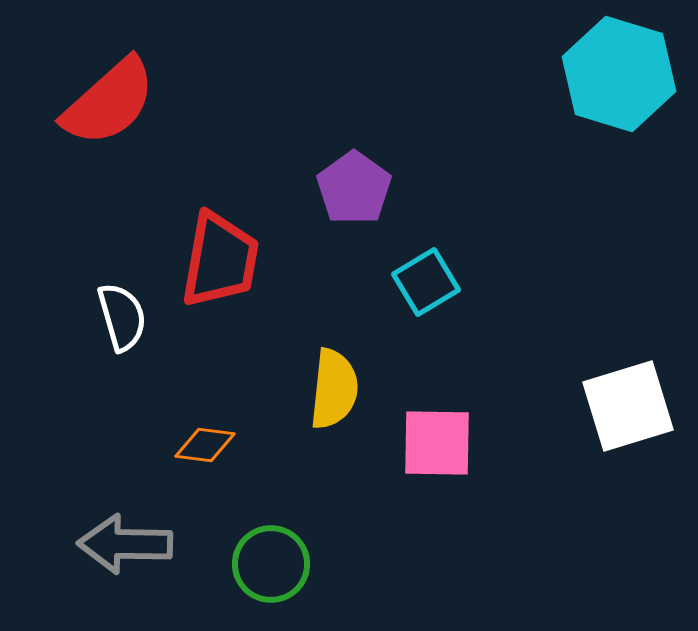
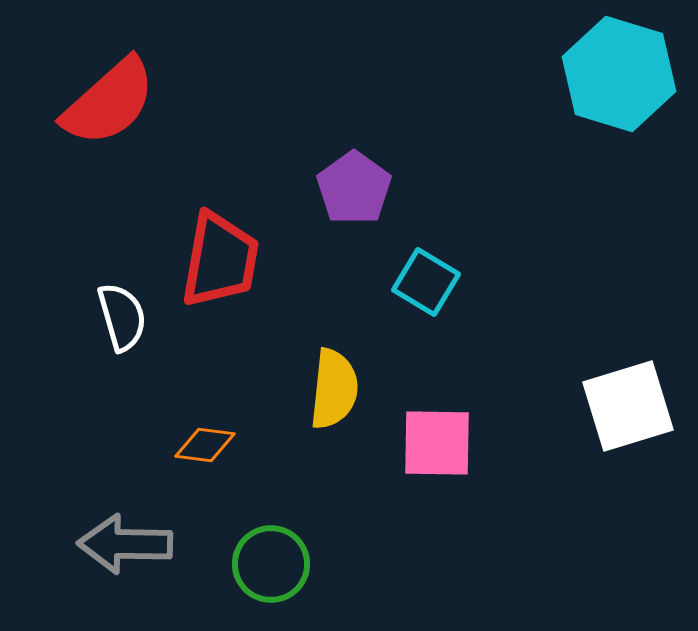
cyan square: rotated 28 degrees counterclockwise
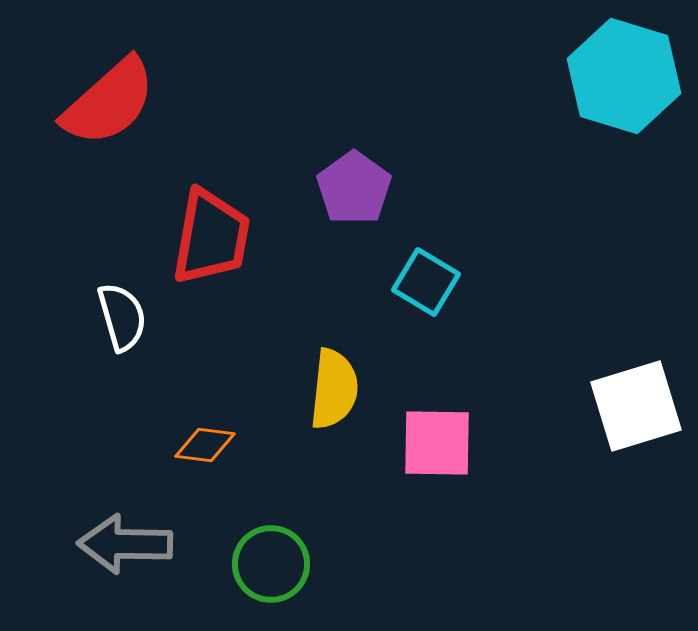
cyan hexagon: moved 5 px right, 2 px down
red trapezoid: moved 9 px left, 23 px up
white square: moved 8 px right
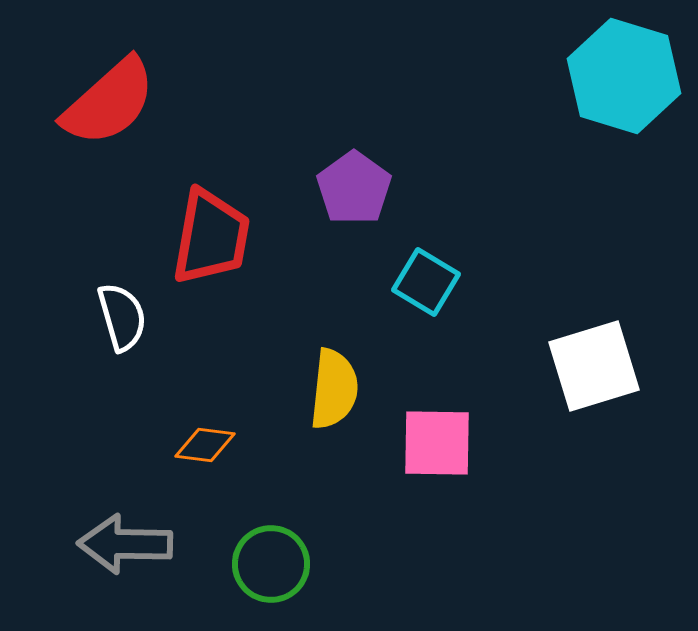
white square: moved 42 px left, 40 px up
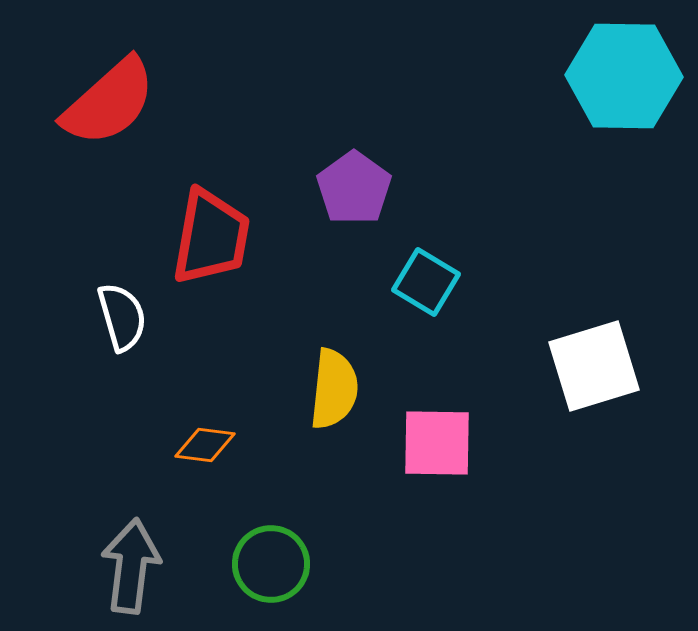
cyan hexagon: rotated 16 degrees counterclockwise
gray arrow: moved 6 px right, 22 px down; rotated 96 degrees clockwise
